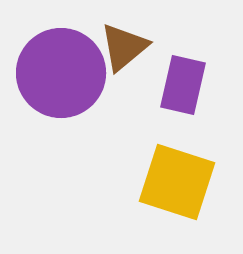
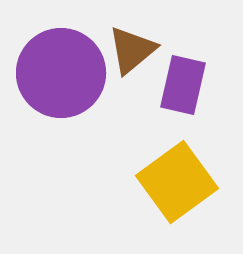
brown triangle: moved 8 px right, 3 px down
yellow square: rotated 36 degrees clockwise
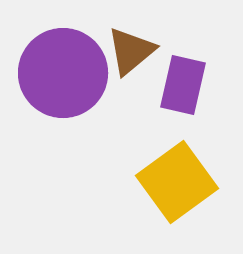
brown triangle: moved 1 px left, 1 px down
purple circle: moved 2 px right
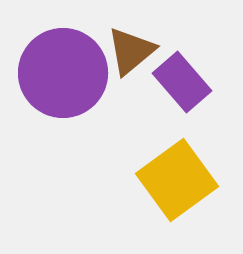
purple rectangle: moved 1 px left, 3 px up; rotated 54 degrees counterclockwise
yellow square: moved 2 px up
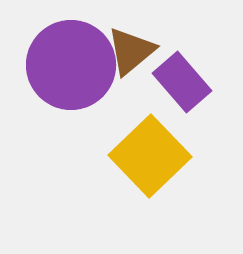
purple circle: moved 8 px right, 8 px up
yellow square: moved 27 px left, 24 px up; rotated 8 degrees counterclockwise
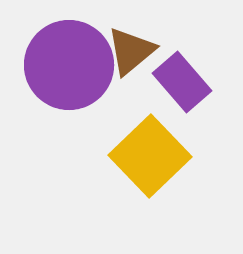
purple circle: moved 2 px left
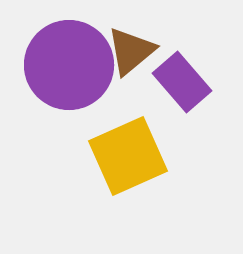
yellow square: moved 22 px left; rotated 20 degrees clockwise
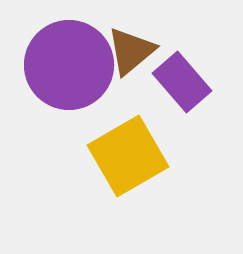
yellow square: rotated 6 degrees counterclockwise
